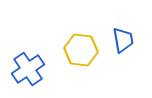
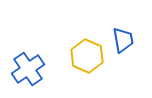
yellow hexagon: moved 6 px right, 6 px down; rotated 16 degrees clockwise
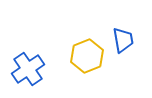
yellow hexagon: rotated 16 degrees clockwise
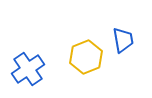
yellow hexagon: moved 1 px left, 1 px down
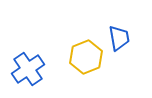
blue trapezoid: moved 4 px left, 2 px up
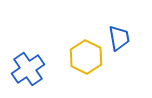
yellow hexagon: rotated 12 degrees counterclockwise
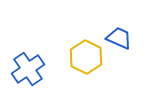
blue trapezoid: rotated 56 degrees counterclockwise
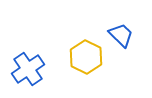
blue trapezoid: moved 2 px right, 3 px up; rotated 20 degrees clockwise
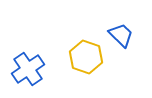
yellow hexagon: rotated 8 degrees counterclockwise
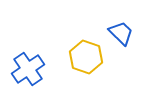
blue trapezoid: moved 2 px up
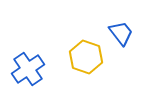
blue trapezoid: rotated 8 degrees clockwise
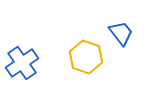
blue cross: moved 6 px left, 6 px up
